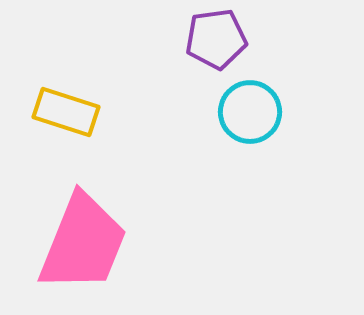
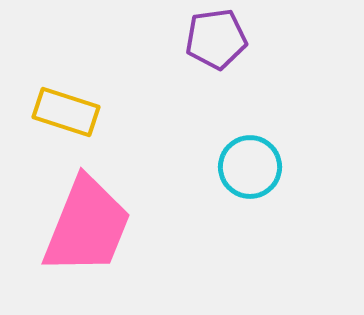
cyan circle: moved 55 px down
pink trapezoid: moved 4 px right, 17 px up
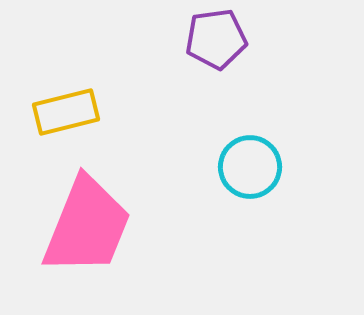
yellow rectangle: rotated 32 degrees counterclockwise
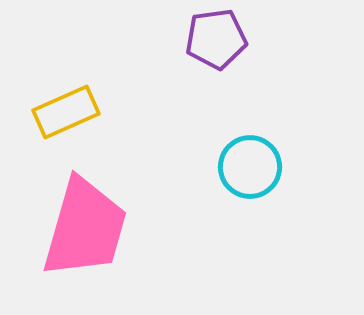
yellow rectangle: rotated 10 degrees counterclockwise
pink trapezoid: moved 2 px left, 2 px down; rotated 6 degrees counterclockwise
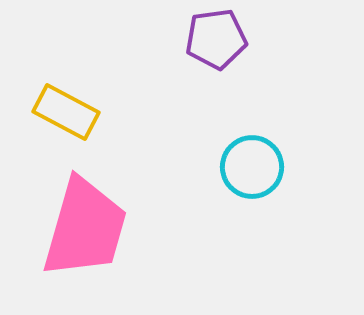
yellow rectangle: rotated 52 degrees clockwise
cyan circle: moved 2 px right
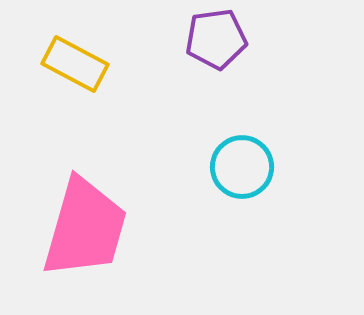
yellow rectangle: moved 9 px right, 48 px up
cyan circle: moved 10 px left
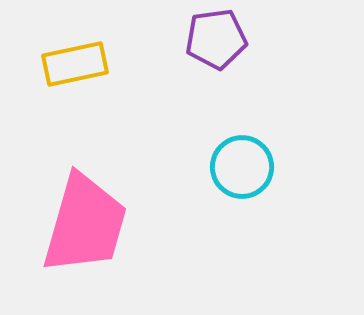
yellow rectangle: rotated 40 degrees counterclockwise
pink trapezoid: moved 4 px up
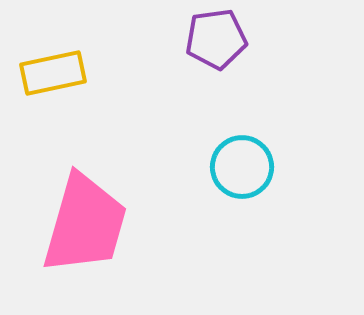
yellow rectangle: moved 22 px left, 9 px down
